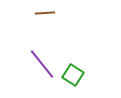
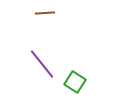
green square: moved 2 px right, 7 px down
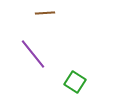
purple line: moved 9 px left, 10 px up
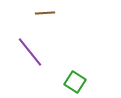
purple line: moved 3 px left, 2 px up
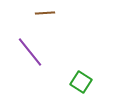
green square: moved 6 px right
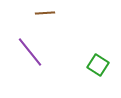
green square: moved 17 px right, 17 px up
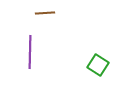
purple line: rotated 40 degrees clockwise
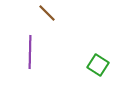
brown line: moved 2 px right; rotated 48 degrees clockwise
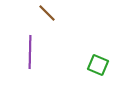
green square: rotated 10 degrees counterclockwise
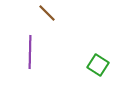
green square: rotated 10 degrees clockwise
